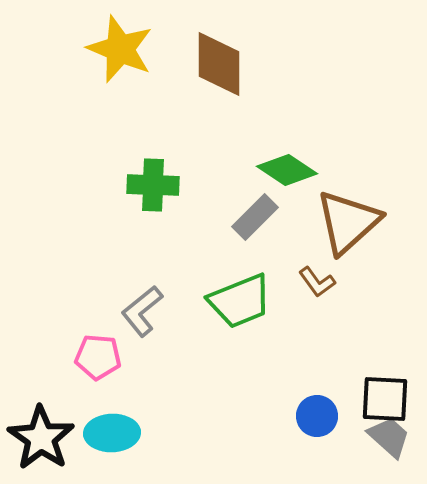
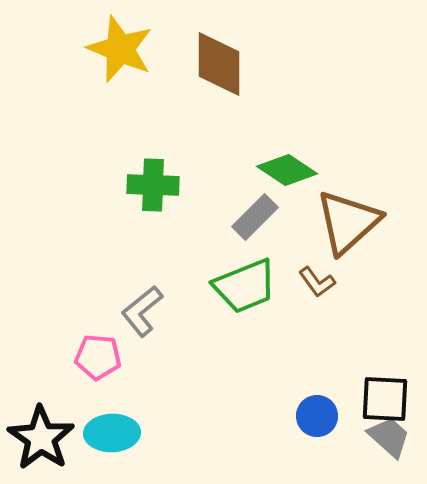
green trapezoid: moved 5 px right, 15 px up
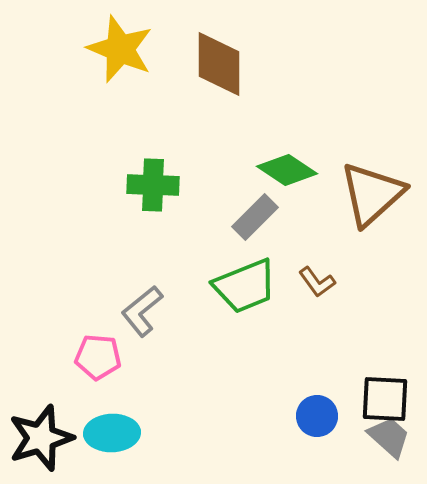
brown triangle: moved 24 px right, 28 px up
black star: rotated 20 degrees clockwise
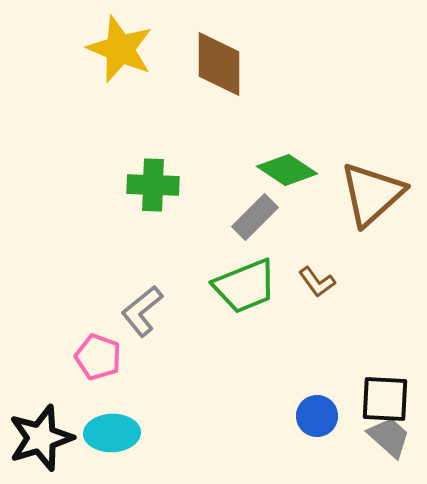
pink pentagon: rotated 15 degrees clockwise
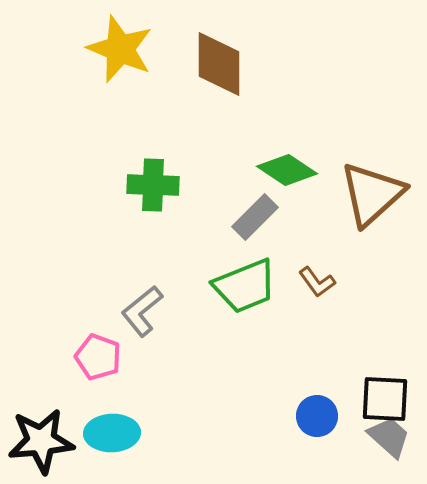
black star: moved 3 px down; rotated 12 degrees clockwise
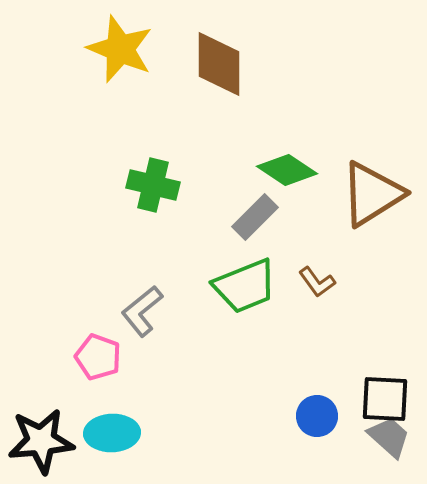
green cross: rotated 12 degrees clockwise
brown triangle: rotated 10 degrees clockwise
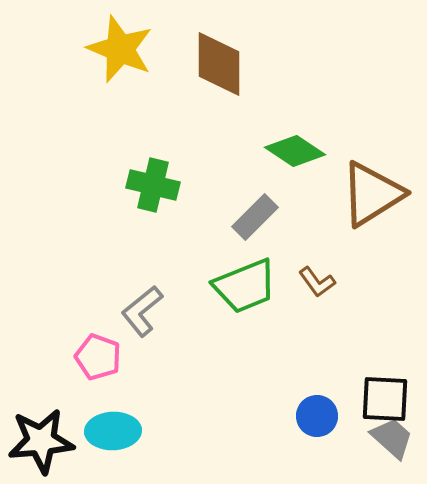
green diamond: moved 8 px right, 19 px up
cyan ellipse: moved 1 px right, 2 px up
gray trapezoid: moved 3 px right, 1 px down
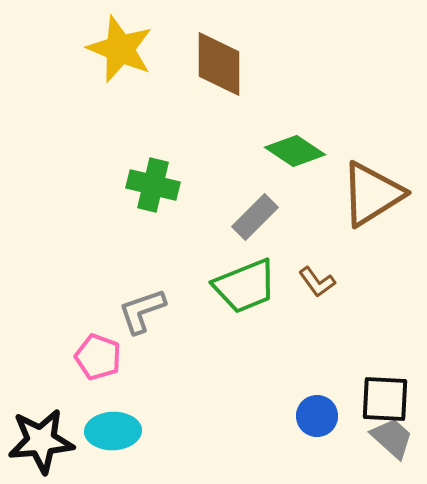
gray L-shape: rotated 20 degrees clockwise
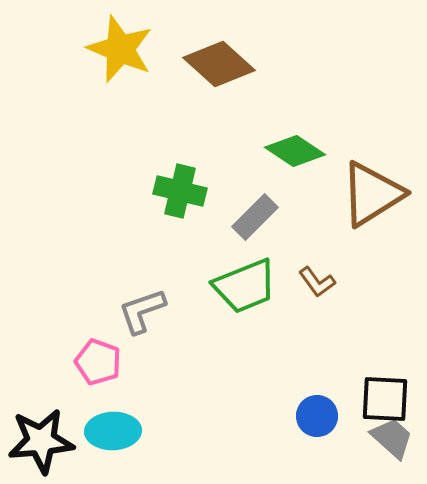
brown diamond: rotated 48 degrees counterclockwise
green cross: moved 27 px right, 6 px down
pink pentagon: moved 5 px down
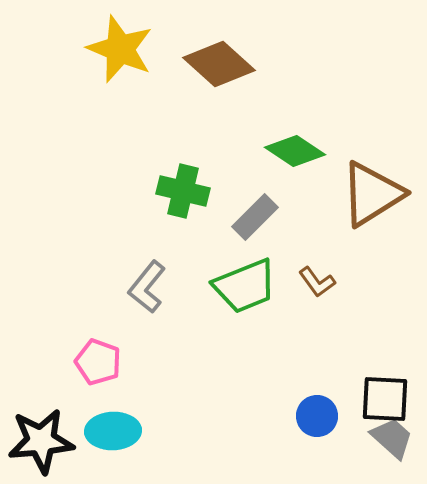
green cross: moved 3 px right
gray L-shape: moved 5 px right, 24 px up; rotated 32 degrees counterclockwise
